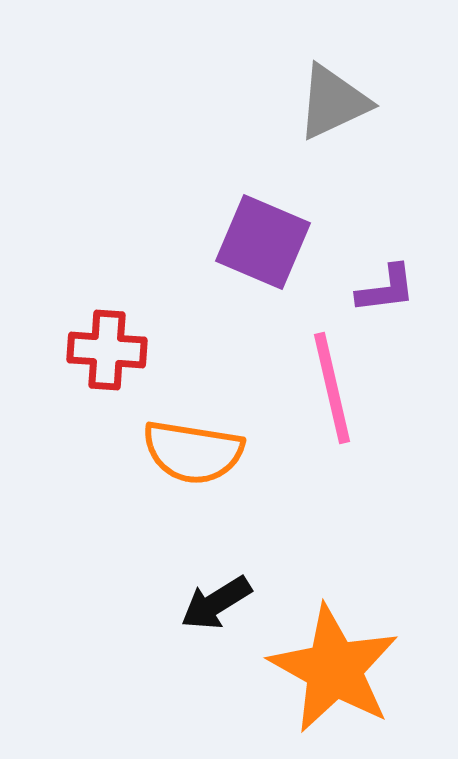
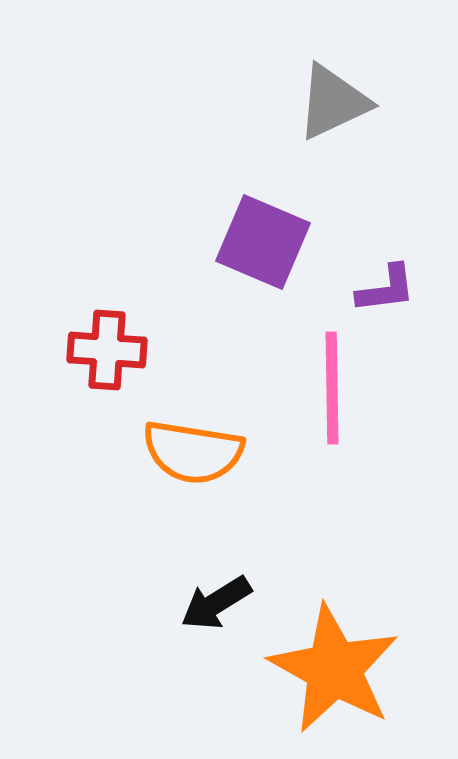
pink line: rotated 12 degrees clockwise
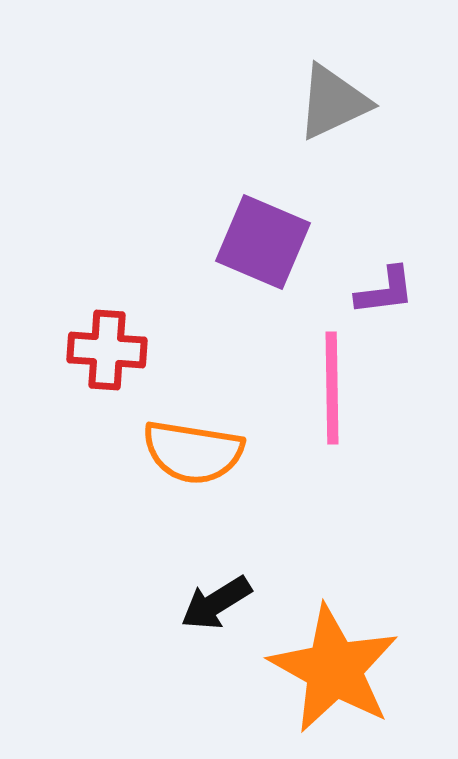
purple L-shape: moved 1 px left, 2 px down
